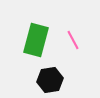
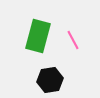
green rectangle: moved 2 px right, 4 px up
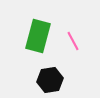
pink line: moved 1 px down
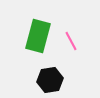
pink line: moved 2 px left
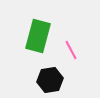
pink line: moved 9 px down
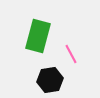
pink line: moved 4 px down
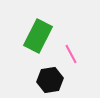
green rectangle: rotated 12 degrees clockwise
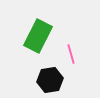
pink line: rotated 12 degrees clockwise
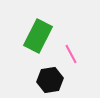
pink line: rotated 12 degrees counterclockwise
